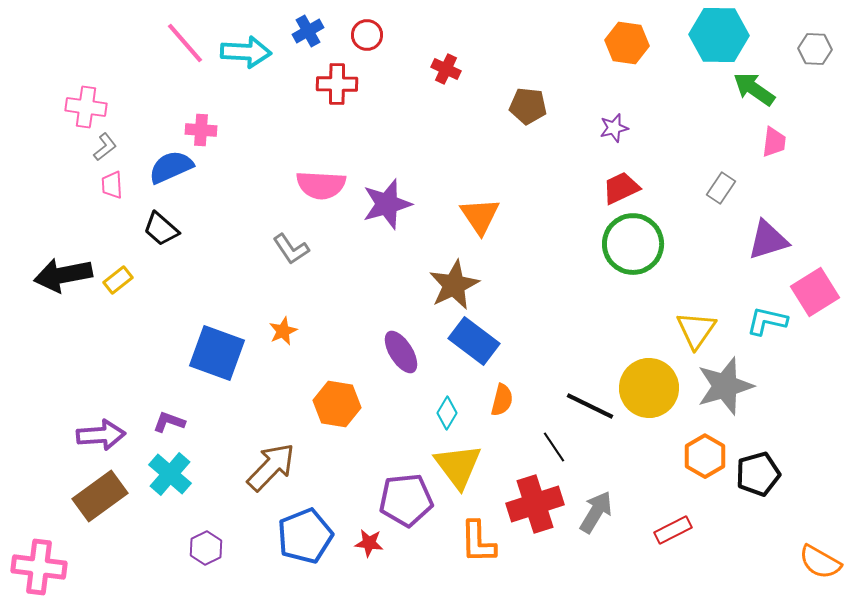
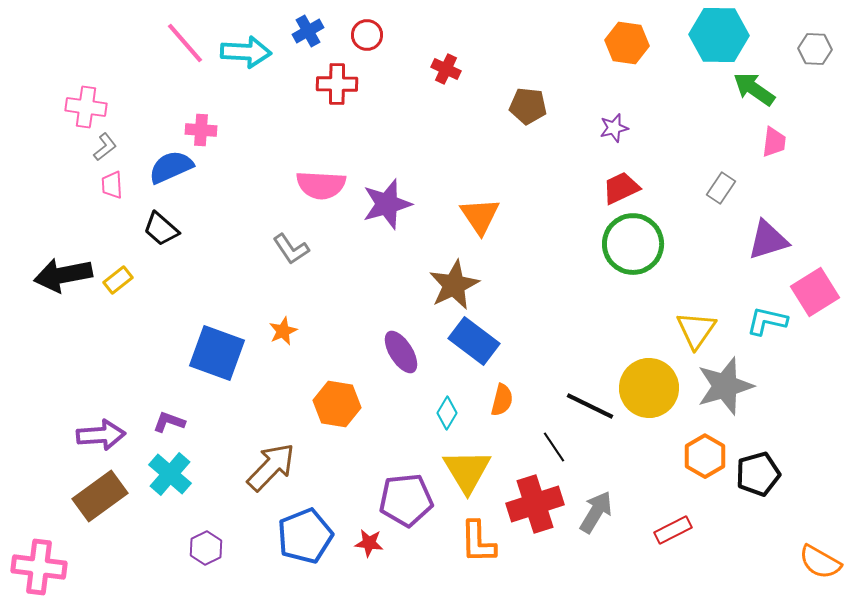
yellow triangle at (458, 466): moved 9 px right, 5 px down; rotated 6 degrees clockwise
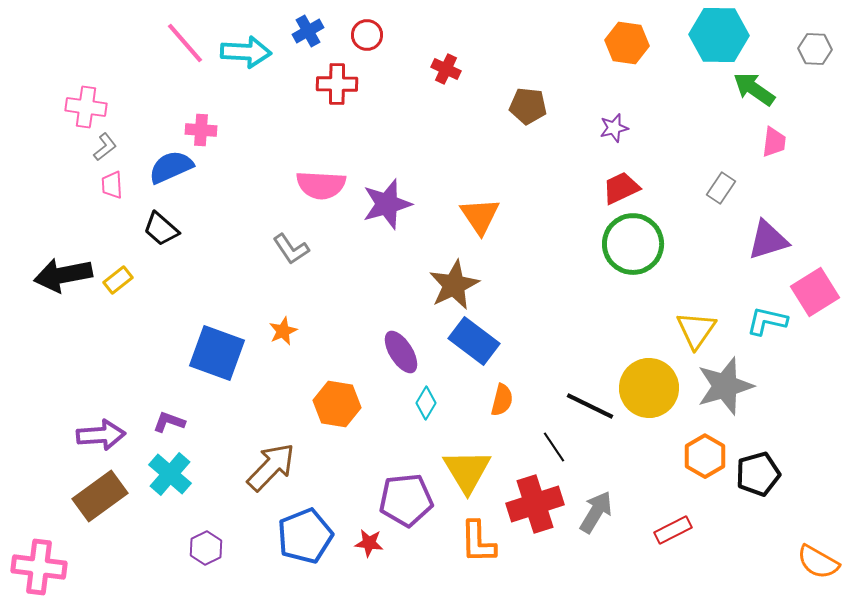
cyan diamond at (447, 413): moved 21 px left, 10 px up
orange semicircle at (820, 562): moved 2 px left
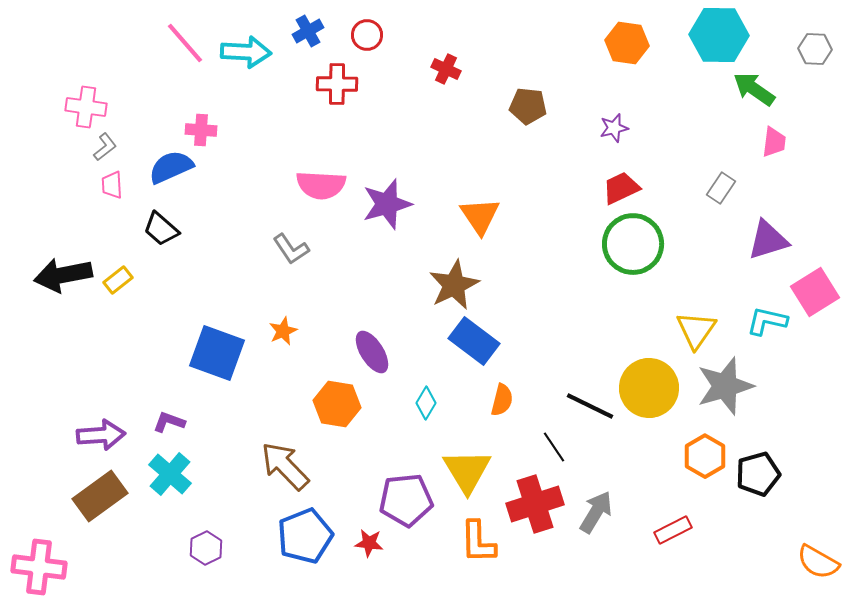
purple ellipse at (401, 352): moved 29 px left
brown arrow at (271, 467): moved 14 px right, 1 px up; rotated 88 degrees counterclockwise
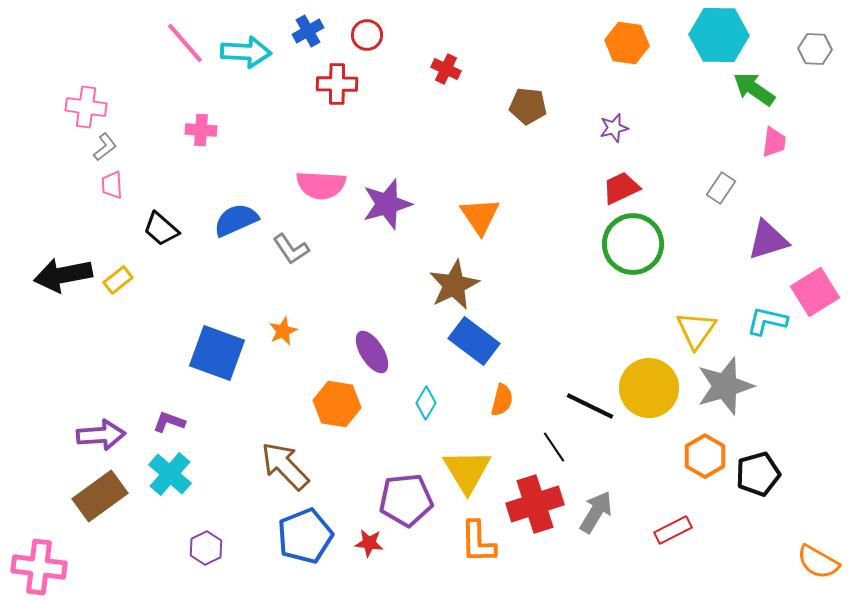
blue semicircle at (171, 167): moved 65 px right, 53 px down
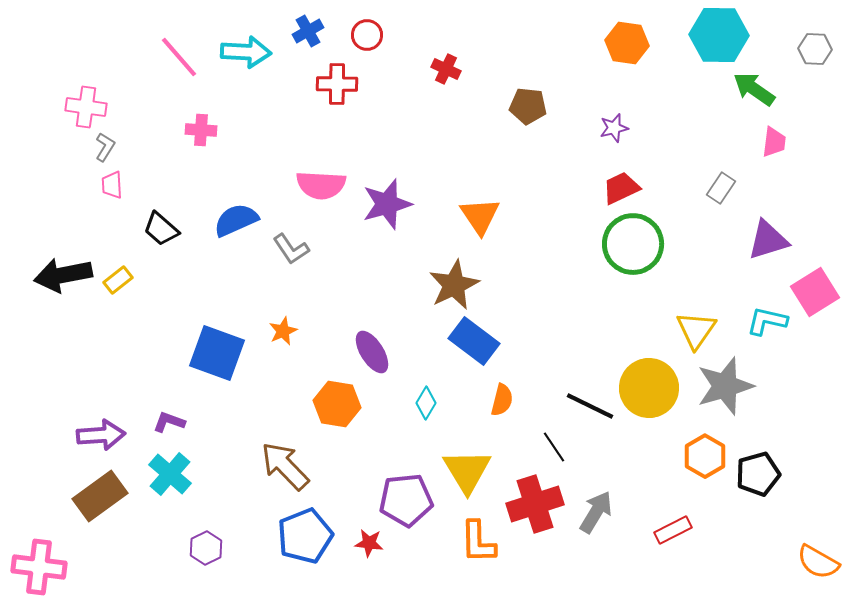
pink line at (185, 43): moved 6 px left, 14 px down
gray L-shape at (105, 147): rotated 20 degrees counterclockwise
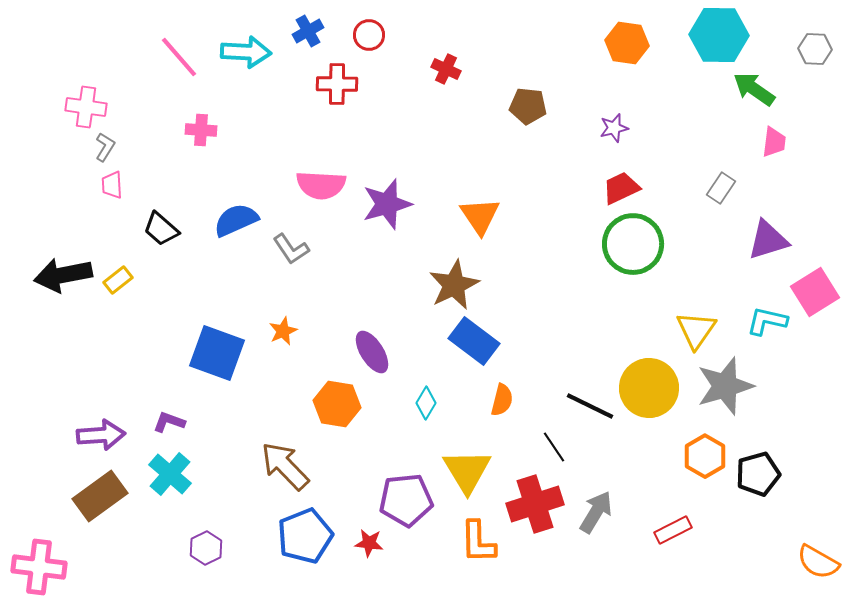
red circle at (367, 35): moved 2 px right
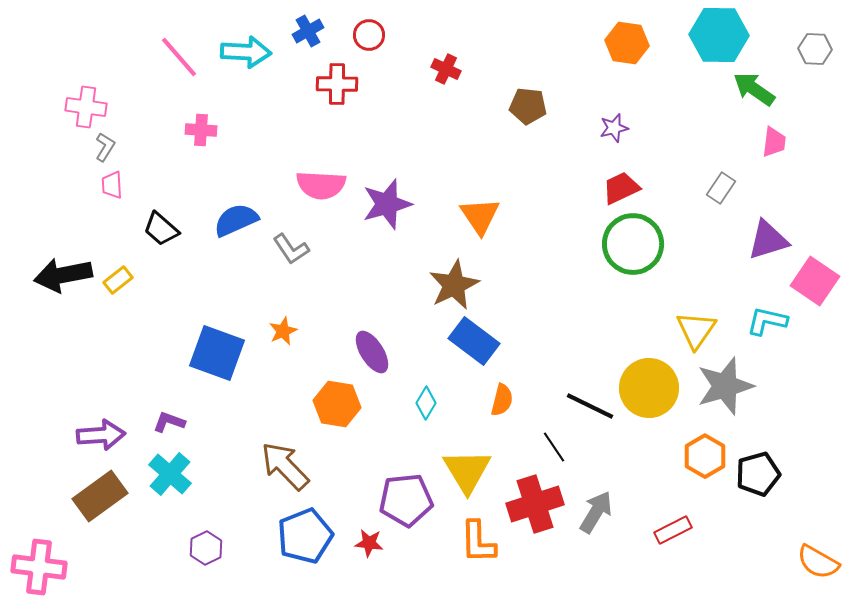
pink square at (815, 292): moved 11 px up; rotated 24 degrees counterclockwise
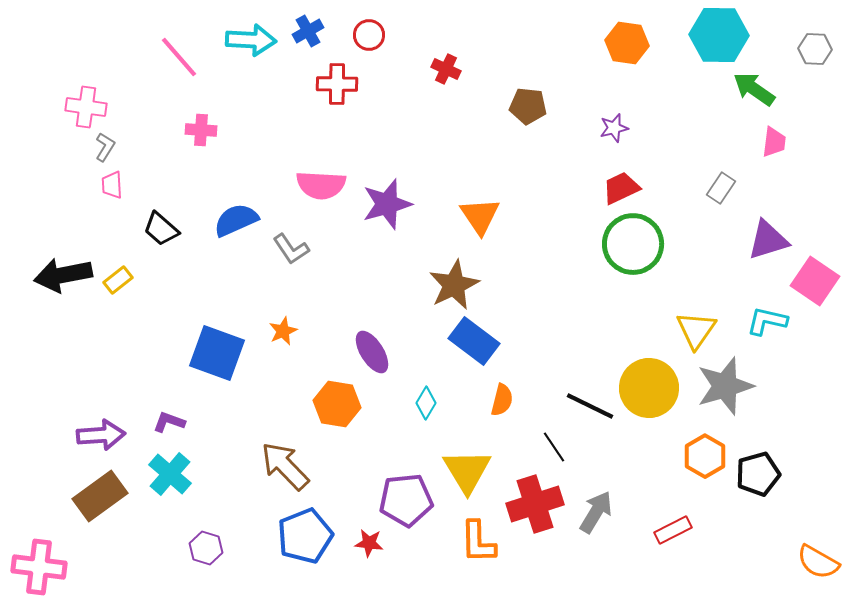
cyan arrow at (246, 52): moved 5 px right, 12 px up
purple hexagon at (206, 548): rotated 16 degrees counterclockwise
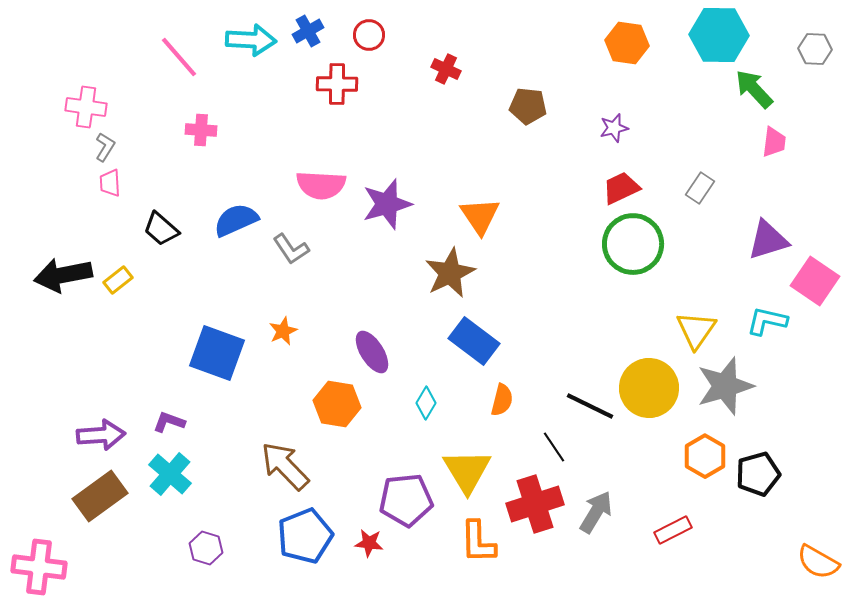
green arrow at (754, 89): rotated 12 degrees clockwise
pink trapezoid at (112, 185): moved 2 px left, 2 px up
gray rectangle at (721, 188): moved 21 px left
brown star at (454, 285): moved 4 px left, 12 px up
